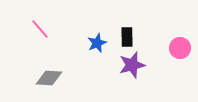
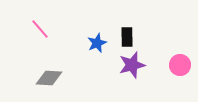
pink circle: moved 17 px down
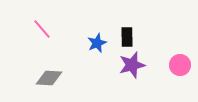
pink line: moved 2 px right
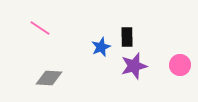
pink line: moved 2 px left, 1 px up; rotated 15 degrees counterclockwise
blue star: moved 4 px right, 4 px down
purple star: moved 2 px right, 1 px down
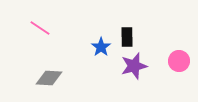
blue star: rotated 12 degrees counterclockwise
pink circle: moved 1 px left, 4 px up
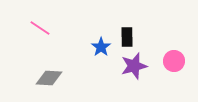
pink circle: moved 5 px left
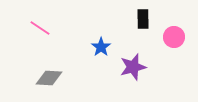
black rectangle: moved 16 px right, 18 px up
pink circle: moved 24 px up
purple star: moved 1 px left, 1 px down
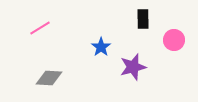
pink line: rotated 65 degrees counterclockwise
pink circle: moved 3 px down
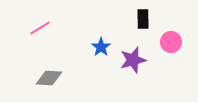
pink circle: moved 3 px left, 2 px down
purple star: moved 7 px up
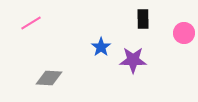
pink line: moved 9 px left, 5 px up
pink circle: moved 13 px right, 9 px up
purple star: rotated 16 degrees clockwise
